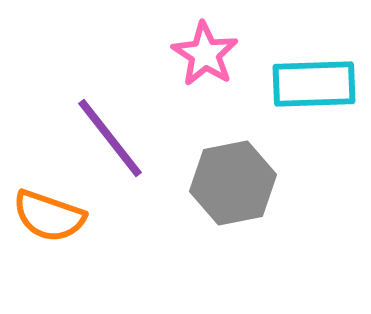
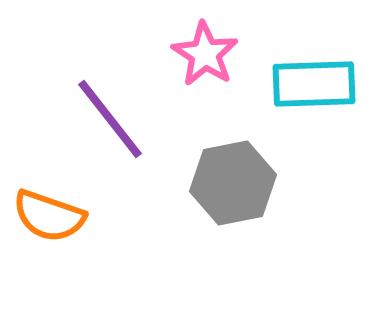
purple line: moved 19 px up
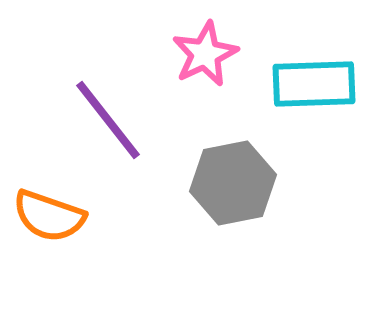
pink star: rotated 14 degrees clockwise
purple line: moved 2 px left, 1 px down
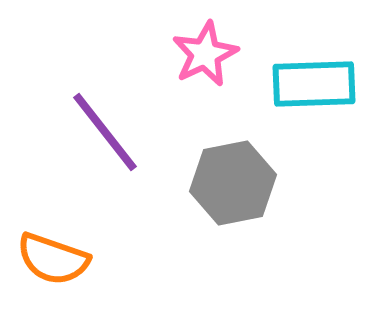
purple line: moved 3 px left, 12 px down
orange semicircle: moved 4 px right, 43 px down
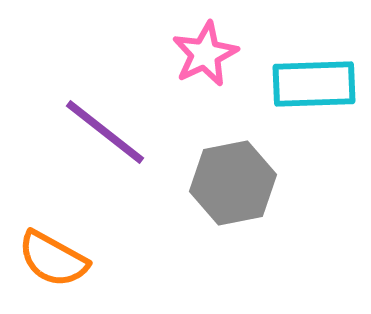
purple line: rotated 14 degrees counterclockwise
orange semicircle: rotated 10 degrees clockwise
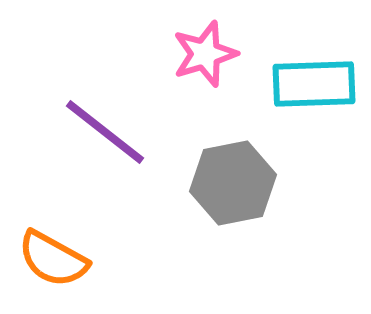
pink star: rotated 8 degrees clockwise
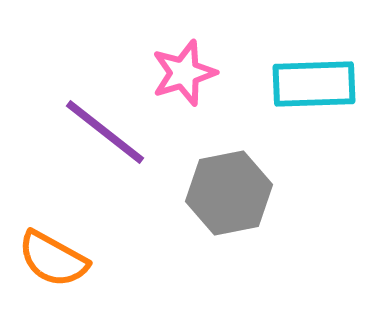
pink star: moved 21 px left, 19 px down
gray hexagon: moved 4 px left, 10 px down
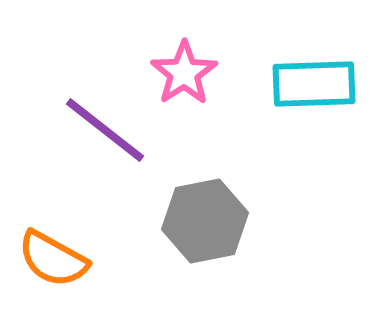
pink star: rotated 16 degrees counterclockwise
purple line: moved 2 px up
gray hexagon: moved 24 px left, 28 px down
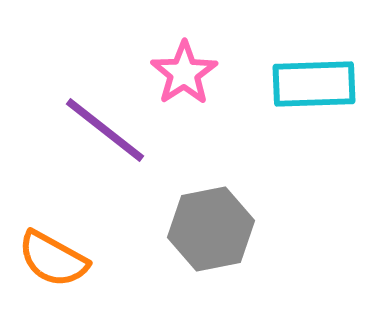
gray hexagon: moved 6 px right, 8 px down
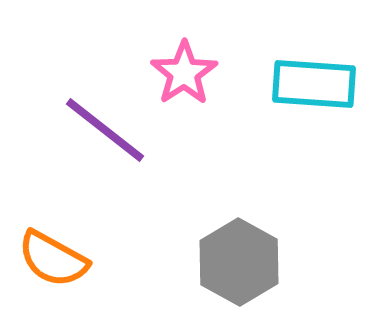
cyan rectangle: rotated 6 degrees clockwise
gray hexagon: moved 28 px right, 33 px down; rotated 20 degrees counterclockwise
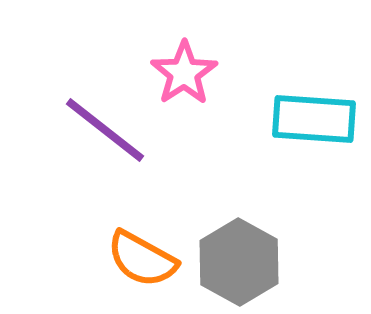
cyan rectangle: moved 35 px down
orange semicircle: moved 89 px right
